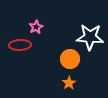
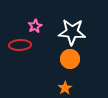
pink star: moved 1 px left, 1 px up
white star: moved 18 px left, 5 px up
orange star: moved 4 px left, 5 px down
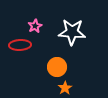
orange circle: moved 13 px left, 8 px down
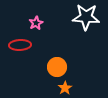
pink star: moved 1 px right, 3 px up
white star: moved 14 px right, 15 px up
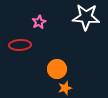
pink star: moved 3 px right, 1 px up
orange circle: moved 2 px down
orange star: rotated 16 degrees clockwise
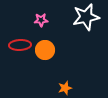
white star: rotated 16 degrees counterclockwise
pink star: moved 2 px right, 2 px up; rotated 24 degrees clockwise
orange circle: moved 12 px left, 19 px up
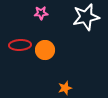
pink star: moved 7 px up
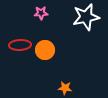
orange star: rotated 24 degrees clockwise
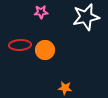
pink star: moved 1 px up
